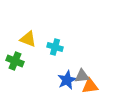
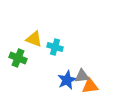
yellow triangle: moved 6 px right
green cross: moved 3 px right, 3 px up
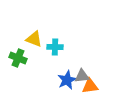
cyan cross: rotated 14 degrees counterclockwise
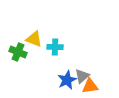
green cross: moved 6 px up
gray triangle: rotated 35 degrees counterclockwise
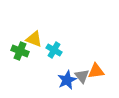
cyan cross: moved 1 px left, 3 px down; rotated 28 degrees clockwise
green cross: moved 2 px right, 1 px up
gray triangle: rotated 28 degrees counterclockwise
orange triangle: moved 6 px right, 15 px up
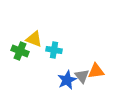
cyan cross: rotated 21 degrees counterclockwise
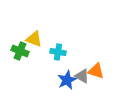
cyan cross: moved 4 px right, 2 px down
orange triangle: rotated 24 degrees clockwise
gray triangle: rotated 21 degrees counterclockwise
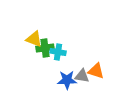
green cross: moved 25 px right, 3 px up; rotated 30 degrees counterclockwise
gray triangle: rotated 21 degrees counterclockwise
blue star: rotated 24 degrees clockwise
